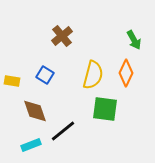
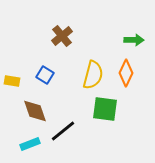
green arrow: rotated 60 degrees counterclockwise
cyan rectangle: moved 1 px left, 1 px up
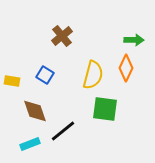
orange diamond: moved 5 px up
